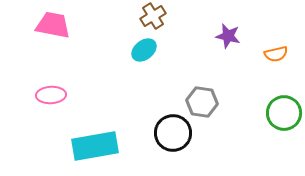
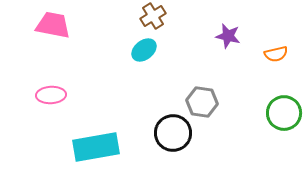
cyan rectangle: moved 1 px right, 1 px down
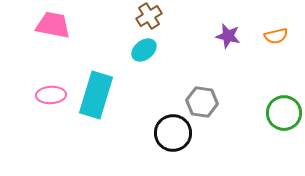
brown cross: moved 4 px left
orange semicircle: moved 18 px up
cyan rectangle: moved 52 px up; rotated 63 degrees counterclockwise
